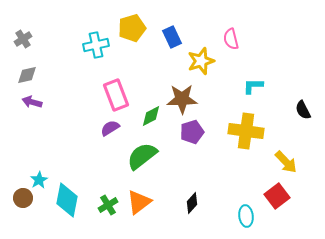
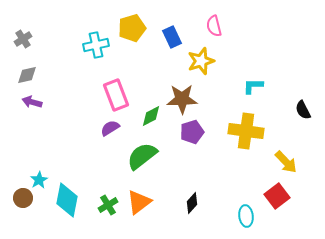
pink semicircle: moved 17 px left, 13 px up
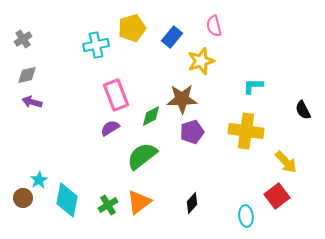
blue rectangle: rotated 65 degrees clockwise
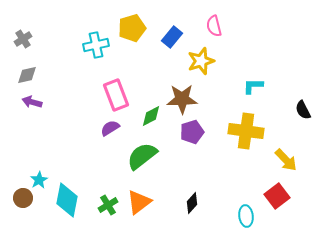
yellow arrow: moved 2 px up
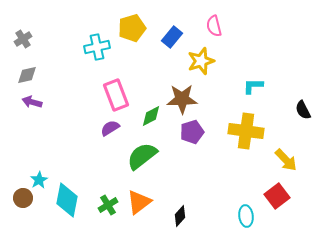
cyan cross: moved 1 px right, 2 px down
black diamond: moved 12 px left, 13 px down
